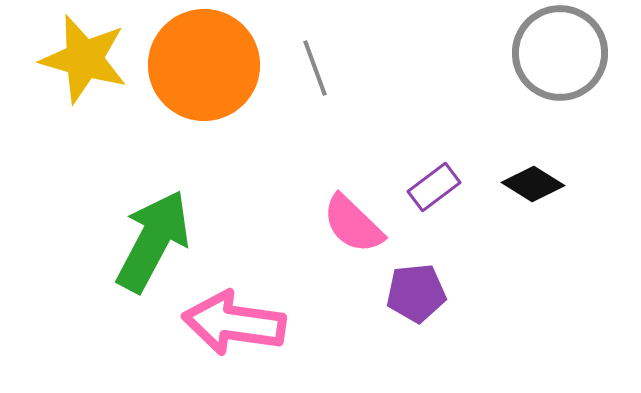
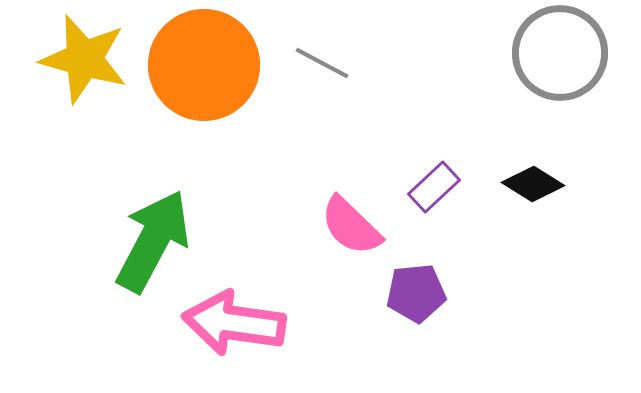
gray line: moved 7 px right, 5 px up; rotated 42 degrees counterclockwise
purple rectangle: rotated 6 degrees counterclockwise
pink semicircle: moved 2 px left, 2 px down
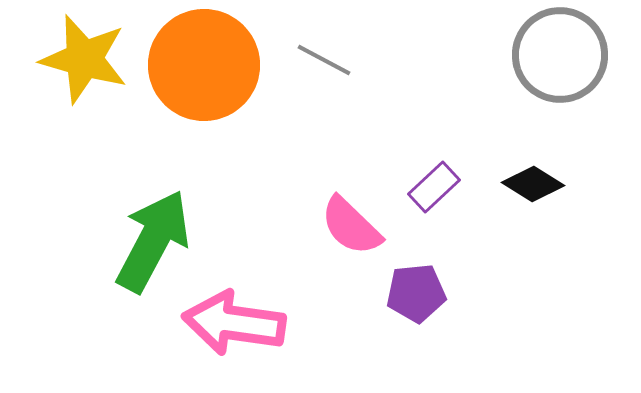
gray circle: moved 2 px down
gray line: moved 2 px right, 3 px up
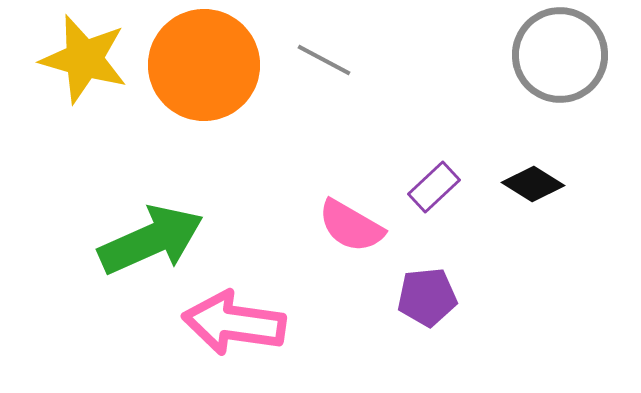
pink semicircle: rotated 14 degrees counterclockwise
green arrow: moved 2 px left, 1 px up; rotated 38 degrees clockwise
purple pentagon: moved 11 px right, 4 px down
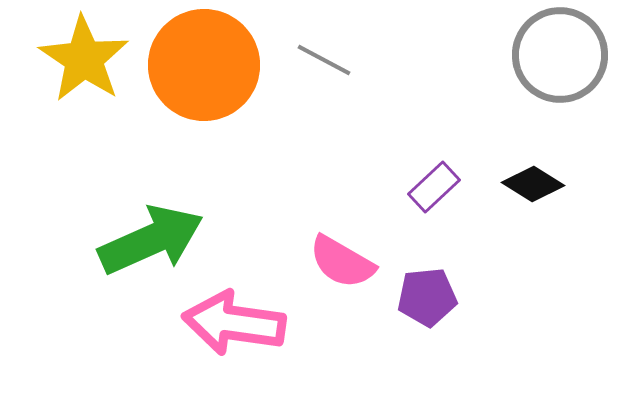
yellow star: rotated 18 degrees clockwise
pink semicircle: moved 9 px left, 36 px down
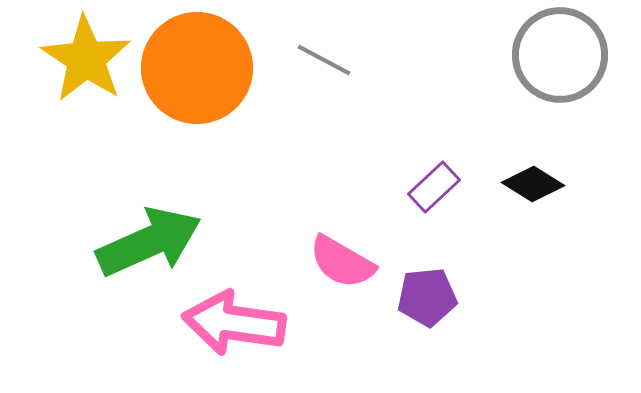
yellow star: moved 2 px right
orange circle: moved 7 px left, 3 px down
green arrow: moved 2 px left, 2 px down
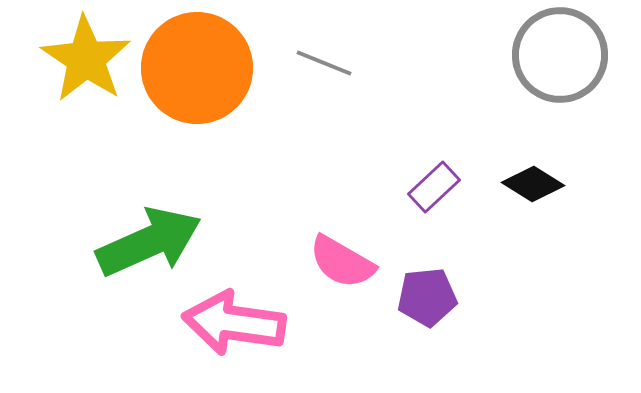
gray line: moved 3 px down; rotated 6 degrees counterclockwise
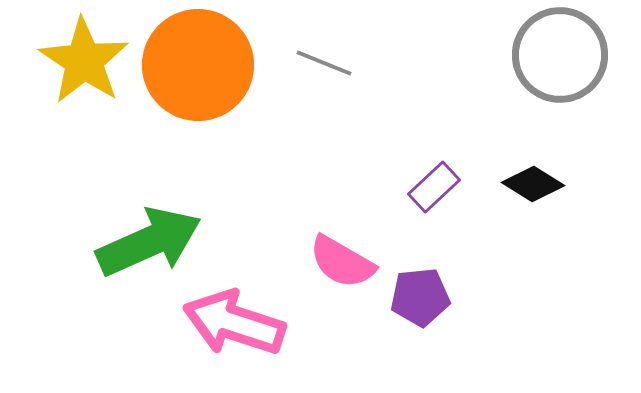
yellow star: moved 2 px left, 2 px down
orange circle: moved 1 px right, 3 px up
purple pentagon: moved 7 px left
pink arrow: rotated 10 degrees clockwise
